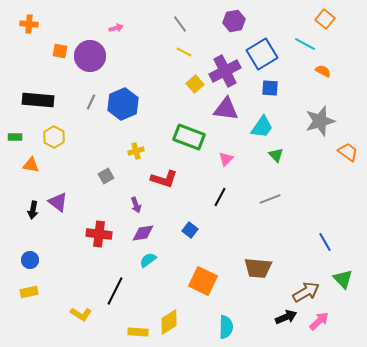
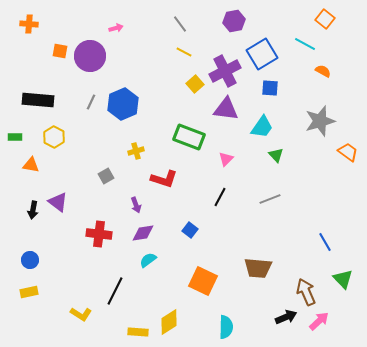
brown arrow at (306, 292): rotated 84 degrees counterclockwise
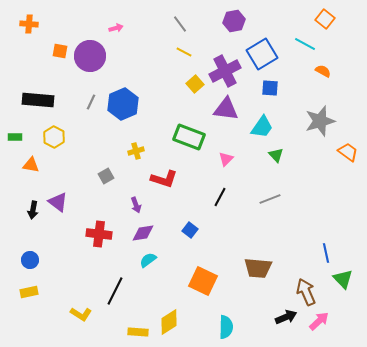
blue line at (325, 242): moved 1 px right, 11 px down; rotated 18 degrees clockwise
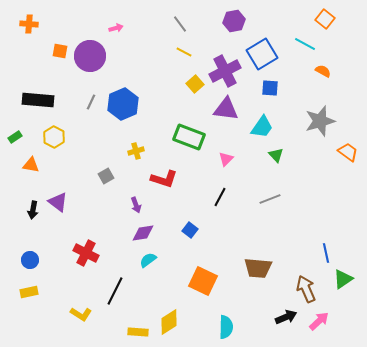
green rectangle at (15, 137): rotated 32 degrees counterclockwise
red cross at (99, 234): moved 13 px left, 19 px down; rotated 20 degrees clockwise
green triangle at (343, 279): rotated 40 degrees clockwise
brown arrow at (306, 292): moved 3 px up
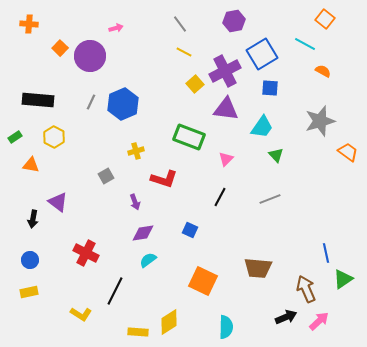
orange square at (60, 51): moved 3 px up; rotated 35 degrees clockwise
purple arrow at (136, 205): moved 1 px left, 3 px up
black arrow at (33, 210): moved 9 px down
blue square at (190, 230): rotated 14 degrees counterclockwise
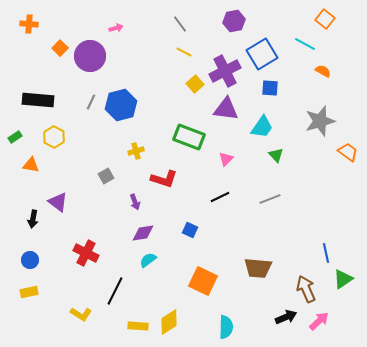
blue hexagon at (123, 104): moved 2 px left, 1 px down; rotated 8 degrees clockwise
black line at (220, 197): rotated 36 degrees clockwise
yellow rectangle at (138, 332): moved 6 px up
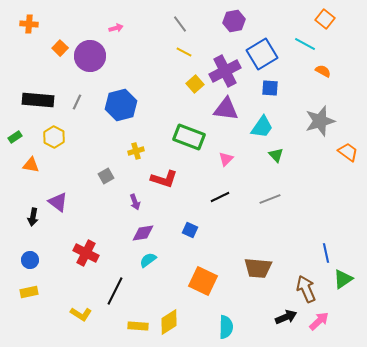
gray line at (91, 102): moved 14 px left
black arrow at (33, 219): moved 2 px up
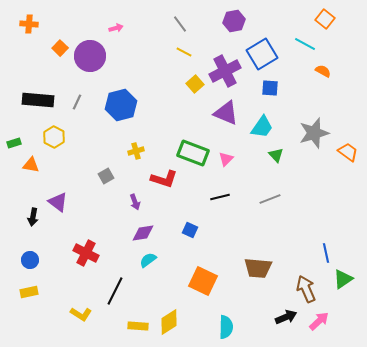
purple triangle at (226, 109): moved 4 px down; rotated 16 degrees clockwise
gray star at (320, 121): moved 6 px left, 12 px down
green rectangle at (15, 137): moved 1 px left, 6 px down; rotated 16 degrees clockwise
green rectangle at (189, 137): moved 4 px right, 16 px down
black line at (220, 197): rotated 12 degrees clockwise
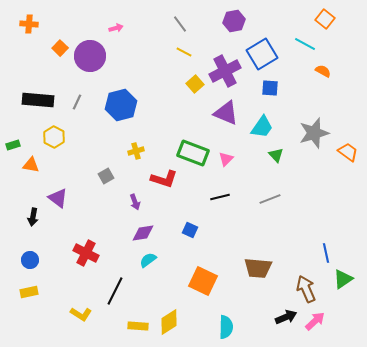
green rectangle at (14, 143): moved 1 px left, 2 px down
purple triangle at (58, 202): moved 4 px up
pink arrow at (319, 321): moved 4 px left
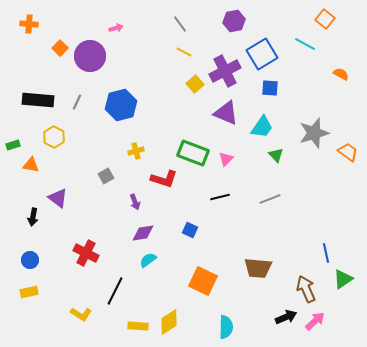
orange semicircle at (323, 71): moved 18 px right, 3 px down
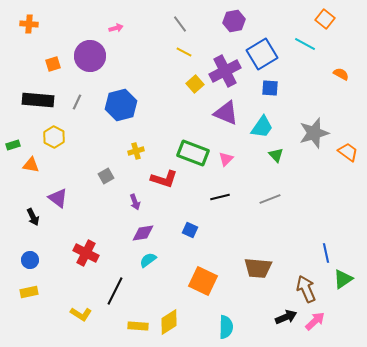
orange square at (60, 48): moved 7 px left, 16 px down; rotated 28 degrees clockwise
black arrow at (33, 217): rotated 36 degrees counterclockwise
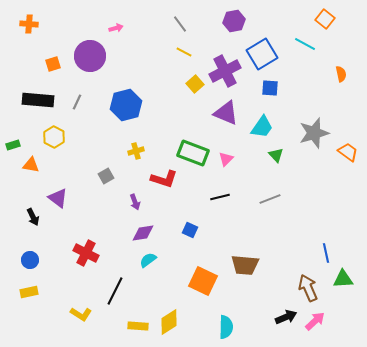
orange semicircle at (341, 74): rotated 49 degrees clockwise
blue hexagon at (121, 105): moved 5 px right
brown trapezoid at (258, 268): moved 13 px left, 3 px up
green triangle at (343, 279): rotated 30 degrees clockwise
brown arrow at (306, 289): moved 2 px right, 1 px up
